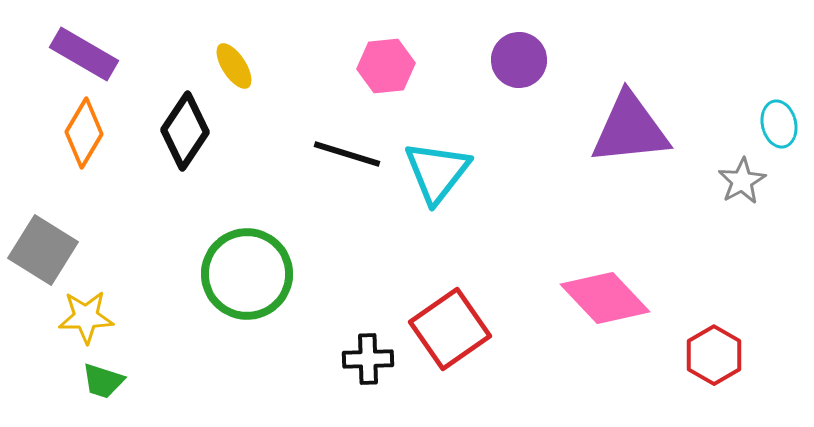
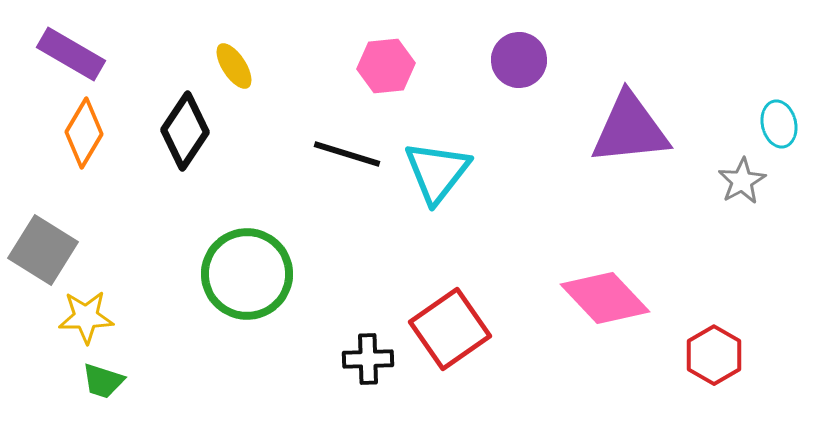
purple rectangle: moved 13 px left
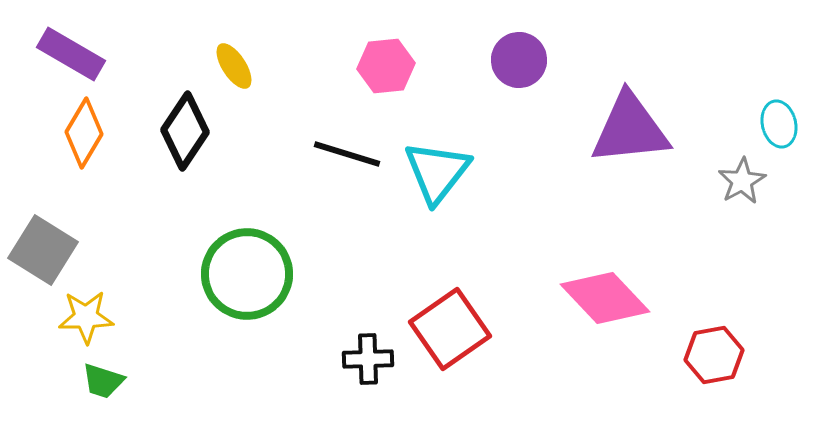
red hexagon: rotated 20 degrees clockwise
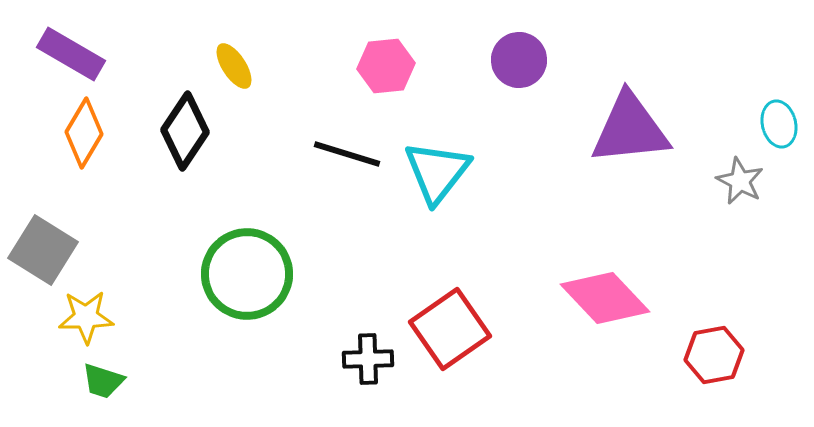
gray star: moved 2 px left; rotated 15 degrees counterclockwise
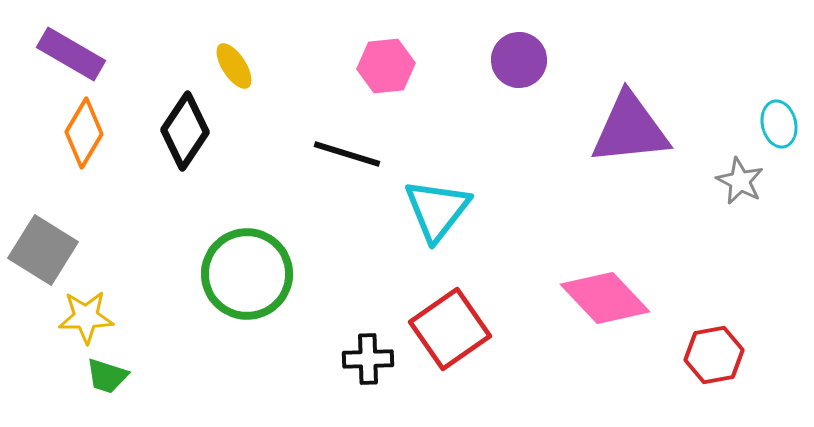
cyan triangle: moved 38 px down
green trapezoid: moved 4 px right, 5 px up
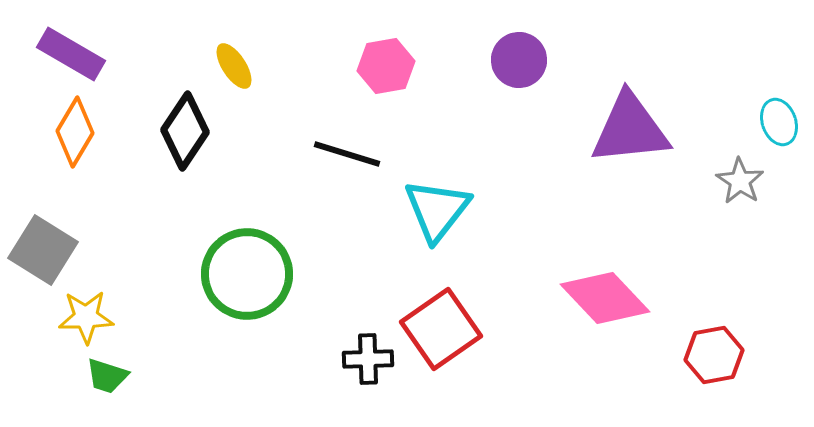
pink hexagon: rotated 4 degrees counterclockwise
cyan ellipse: moved 2 px up; rotated 6 degrees counterclockwise
orange diamond: moved 9 px left, 1 px up
gray star: rotated 6 degrees clockwise
red square: moved 9 px left
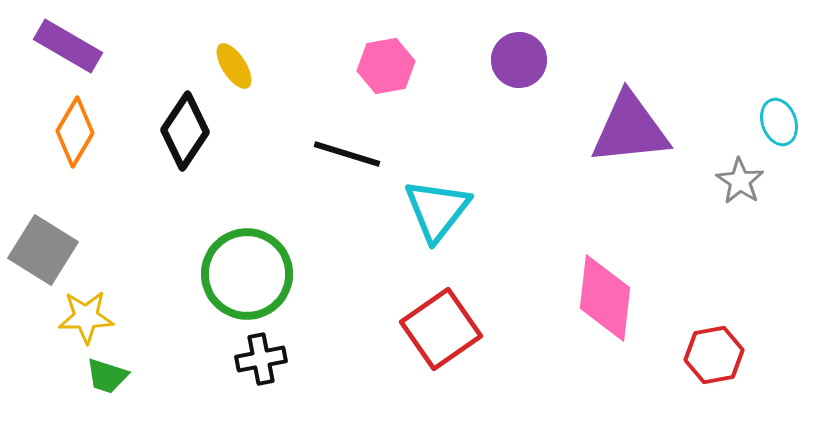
purple rectangle: moved 3 px left, 8 px up
pink diamond: rotated 50 degrees clockwise
black cross: moved 107 px left; rotated 9 degrees counterclockwise
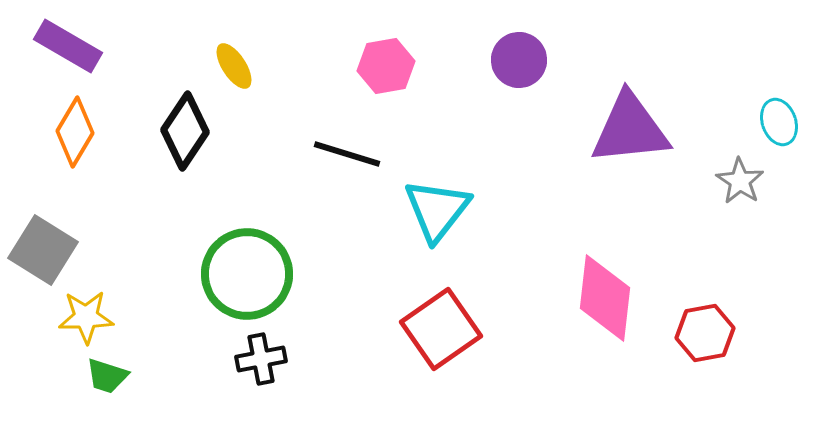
red hexagon: moved 9 px left, 22 px up
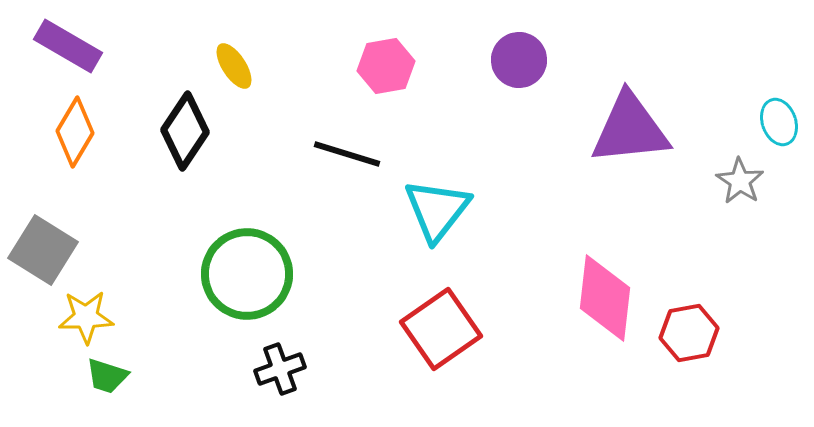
red hexagon: moved 16 px left
black cross: moved 19 px right, 10 px down; rotated 9 degrees counterclockwise
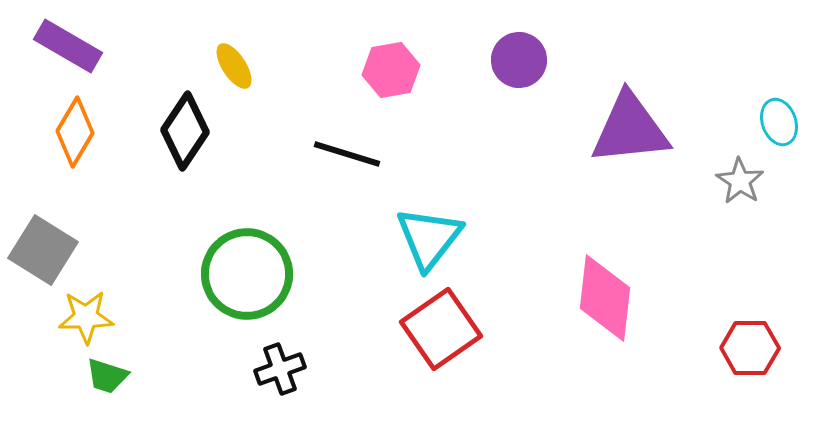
pink hexagon: moved 5 px right, 4 px down
cyan triangle: moved 8 px left, 28 px down
red hexagon: moved 61 px right, 15 px down; rotated 10 degrees clockwise
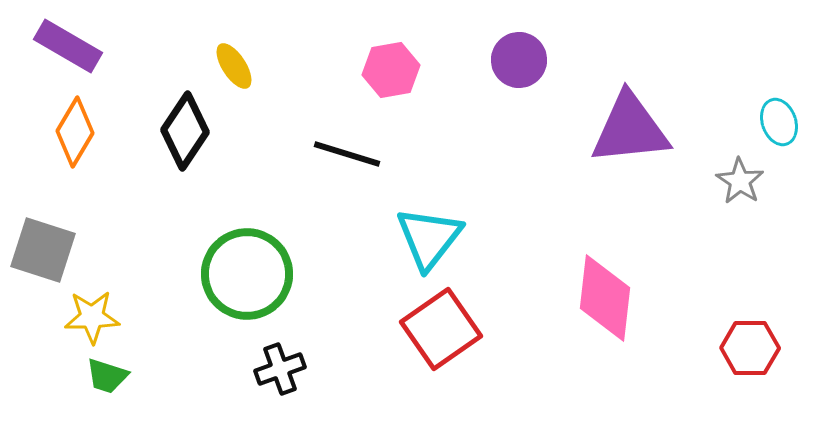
gray square: rotated 14 degrees counterclockwise
yellow star: moved 6 px right
